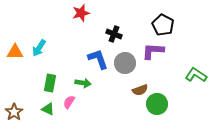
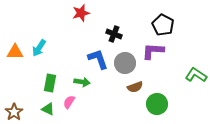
green arrow: moved 1 px left, 1 px up
brown semicircle: moved 5 px left, 3 px up
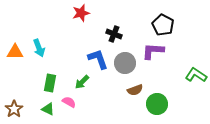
cyan arrow: rotated 54 degrees counterclockwise
green arrow: rotated 126 degrees clockwise
brown semicircle: moved 3 px down
pink semicircle: rotated 88 degrees clockwise
brown star: moved 3 px up
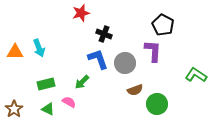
black cross: moved 10 px left
purple L-shape: rotated 90 degrees clockwise
green rectangle: moved 4 px left, 1 px down; rotated 66 degrees clockwise
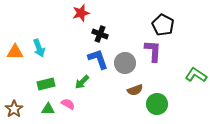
black cross: moved 4 px left
pink semicircle: moved 1 px left, 2 px down
green triangle: rotated 24 degrees counterclockwise
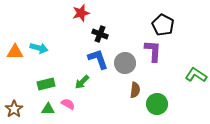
cyan arrow: rotated 54 degrees counterclockwise
brown semicircle: rotated 63 degrees counterclockwise
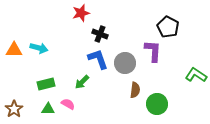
black pentagon: moved 5 px right, 2 px down
orange triangle: moved 1 px left, 2 px up
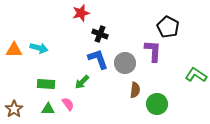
green rectangle: rotated 18 degrees clockwise
pink semicircle: rotated 24 degrees clockwise
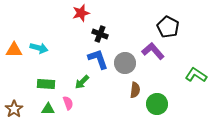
purple L-shape: rotated 45 degrees counterclockwise
pink semicircle: moved 1 px up; rotated 16 degrees clockwise
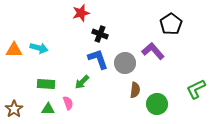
black pentagon: moved 3 px right, 3 px up; rotated 10 degrees clockwise
green L-shape: moved 14 px down; rotated 60 degrees counterclockwise
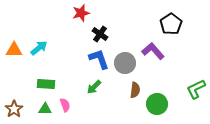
black cross: rotated 14 degrees clockwise
cyan arrow: rotated 54 degrees counterclockwise
blue L-shape: moved 1 px right
green arrow: moved 12 px right, 5 px down
pink semicircle: moved 3 px left, 2 px down
green triangle: moved 3 px left
